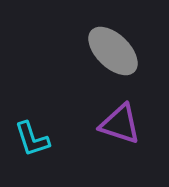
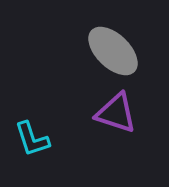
purple triangle: moved 4 px left, 11 px up
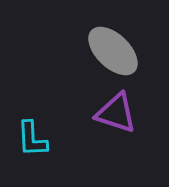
cyan L-shape: rotated 15 degrees clockwise
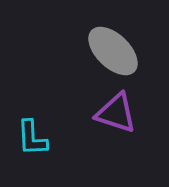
cyan L-shape: moved 1 px up
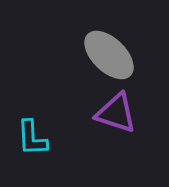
gray ellipse: moved 4 px left, 4 px down
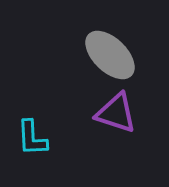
gray ellipse: moved 1 px right
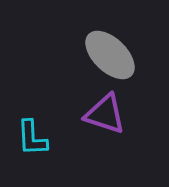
purple triangle: moved 11 px left, 1 px down
